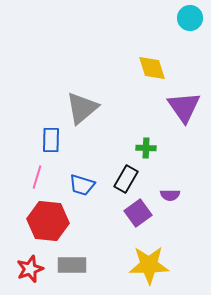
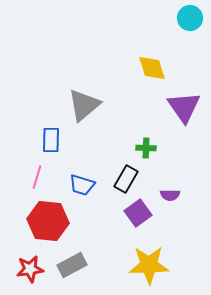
gray triangle: moved 2 px right, 3 px up
gray rectangle: rotated 28 degrees counterclockwise
red star: rotated 12 degrees clockwise
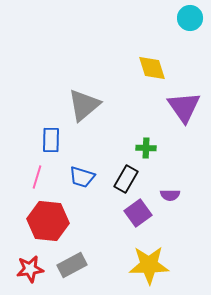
blue trapezoid: moved 8 px up
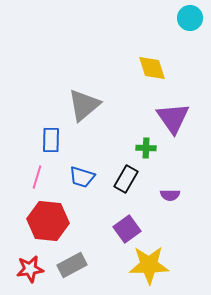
purple triangle: moved 11 px left, 11 px down
purple square: moved 11 px left, 16 px down
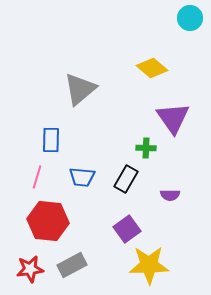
yellow diamond: rotated 32 degrees counterclockwise
gray triangle: moved 4 px left, 16 px up
blue trapezoid: rotated 12 degrees counterclockwise
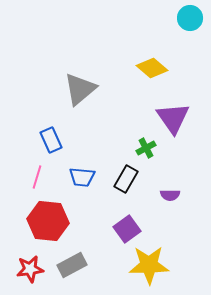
blue rectangle: rotated 25 degrees counterclockwise
green cross: rotated 30 degrees counterclockwise
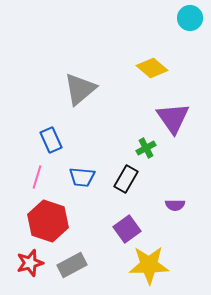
purple semicircle: moved 5 px right, 10 px down
red hexagon: rotated 12 degrees clockwise
red star: moved 6 px up; rotated 8 degrees counterclockwise
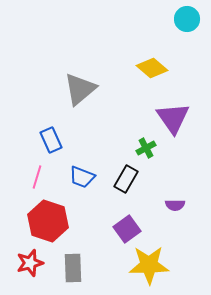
cyan circle: moved 3 px left, 1 px down
blue trapezoid: rotated 16 degrees clockwise
gray rectangle: moved 1 px right, 3 px down; rotated 64 degrees counterclockwise
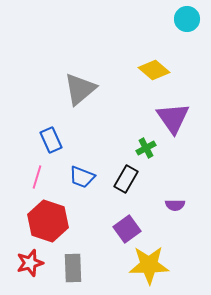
yellow diamond: moved 2 px right, 2 px down
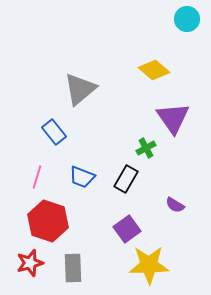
blue rectangle: moved 3 px right, 8 px up; rotated 15 degrees counterclockwise
purple semicircle: rotated 30 degrees clockwise
